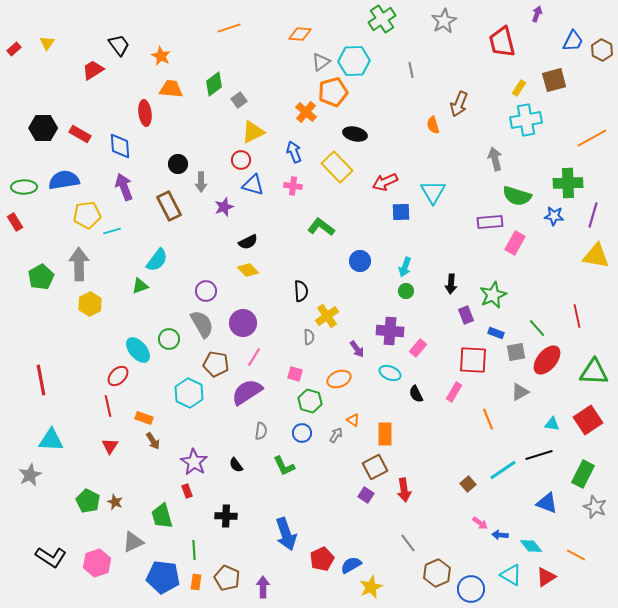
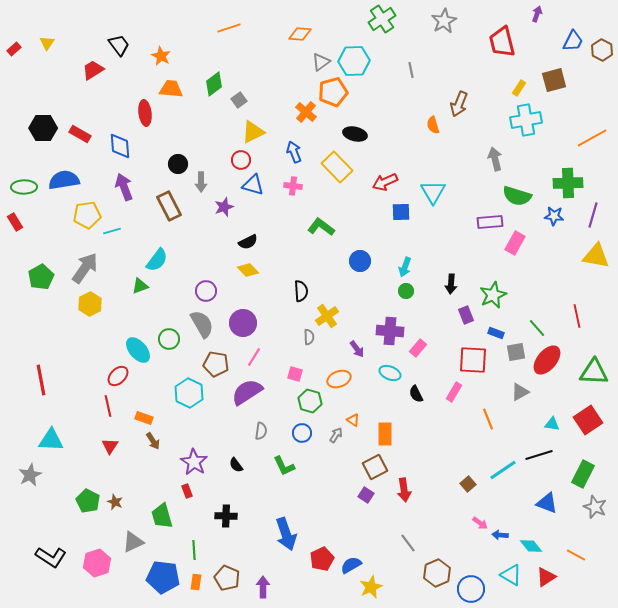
gray arrow at (79, 264): moved 6 px right, 4 px down; rotated 36 degrees clockwise
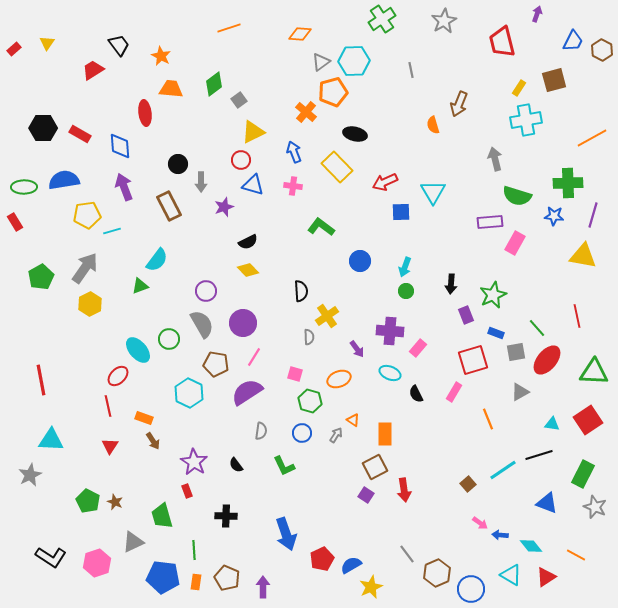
yellow triangle at (596, 256): moved 13 px left
red square at (473, 360): rotated 20 degrees counterclockwise
gray line at (408, 543): moved 1 px left, 11 px down
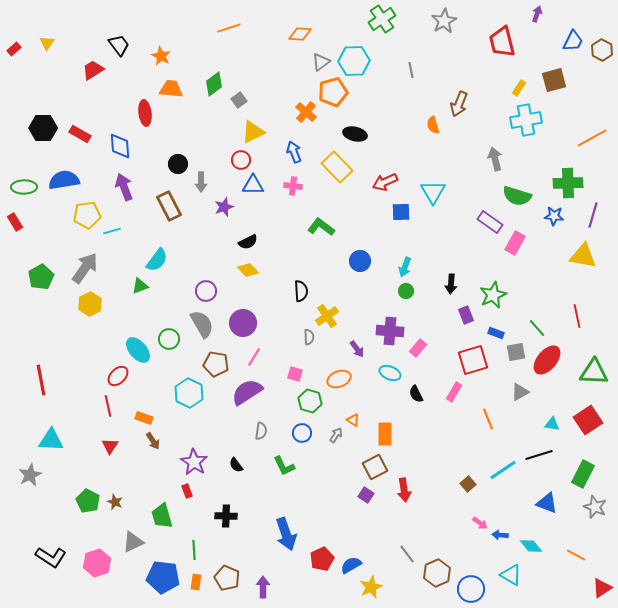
blue triangle at (253, 185): rotated 15 degrees counterclockwise
purple rectangle at (490, 222): rotated 40 degrees clockwise
red triangle at (546, 577): moved 56 px right, 11 px down
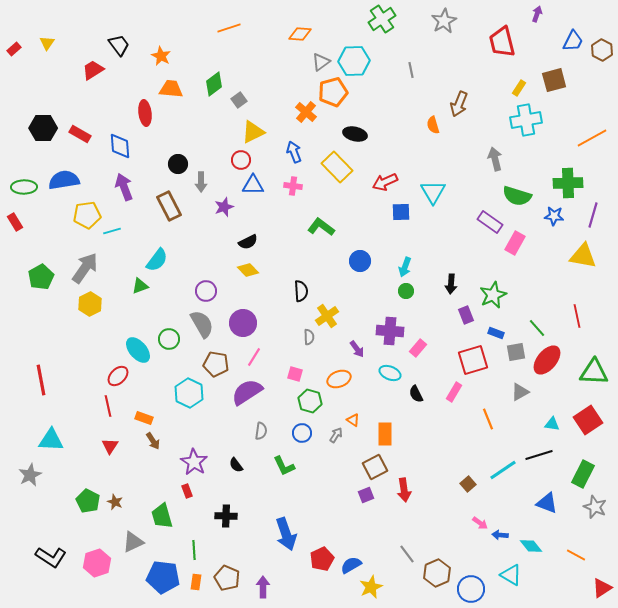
purple square at (366, 495): rotated 35 degrees clockwise
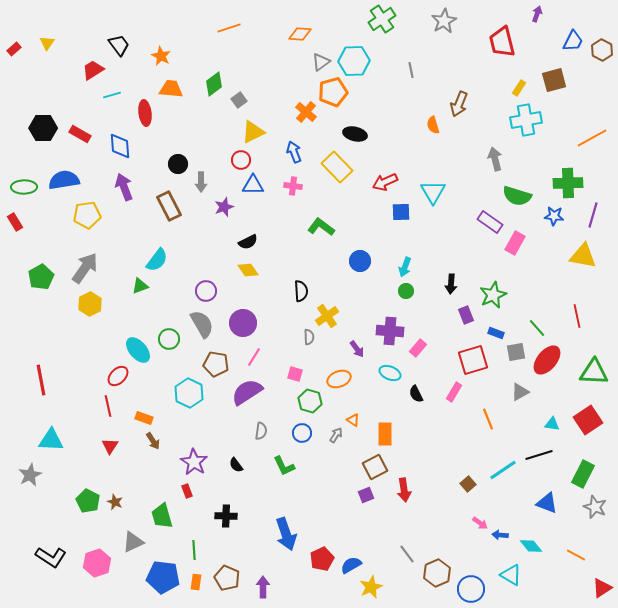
cyan line at (112, 231): moved 136 px up
yellow diamond at (248, 270): rotated 10 degrees clockwise
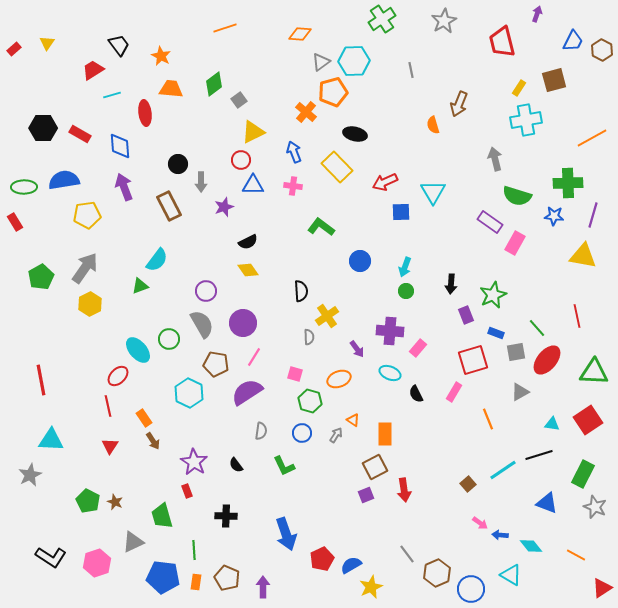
orange line at (229, 28): moved 4 px left
orange rectangle at (144, 418): rotated 36 degrees clockwise
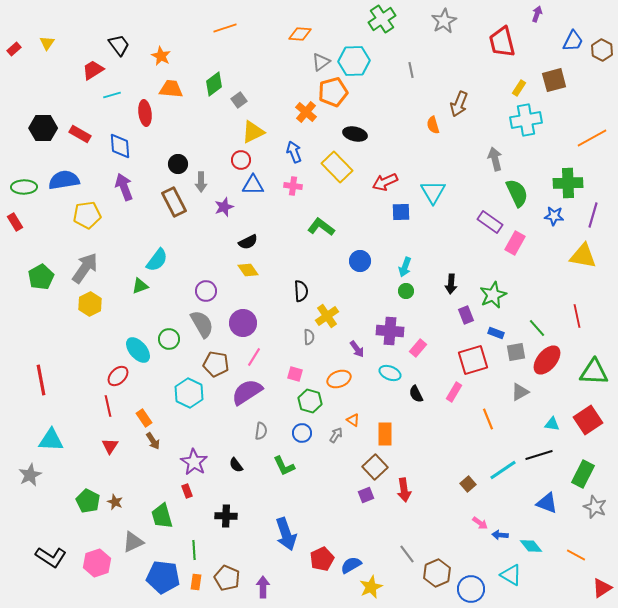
green semicircle at (517, 196): moved 3 px up; rotated 132 degrees counterclockwise
brown rectangle at (169, 206): moved 5 px right, 4 px up
brown square at (375, 467): rotated 15 degrees counterclockwise
